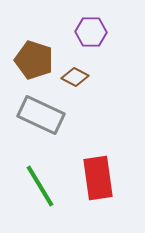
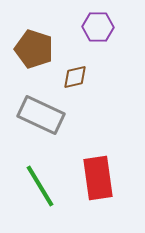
purple hexagon: moved 7 px right, 5 px up
brown pentagon: moved 11 px up
brown diamond: rotated 40 degrees counterclockwise
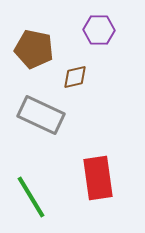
purple hexagon: moved 1 px right, 3 px down
brown pentagon: rotated 6 degrees counterclockwise
green line: moved 9 px left, 11 px down
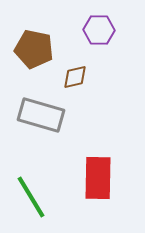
gray rectangle: rotated 9 degrees counterclockwise
red rectangle: rotated 9 degrees clockwise
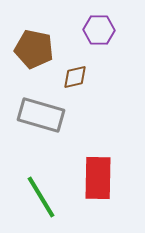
green line: moved 10 px right
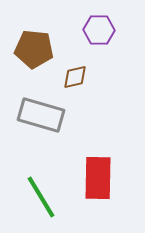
brown pentagon: rotated 6 degrees counterclockwise
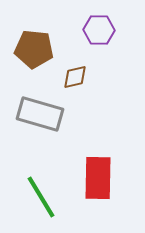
gray rectangle: moved 1 px left, 1 px up
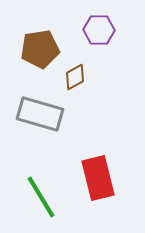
brown pentagon: moved 6 px right; rotated 15 degrees counterclockwise
brown diamond: rotated 16 degrees counterclockwise
red rectangle: rotated 15 degrees counterclockwise
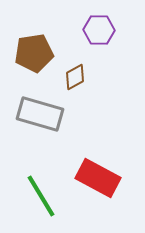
brown pentagon: moved 6 px left, 4 px down
red rectangle: rotated 48 degrees counterclockwise
green line: moved 1 px up
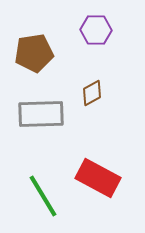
purple hexagon: moved 3 px left
brown diamond: moved 17 px right, 16 px down
gray rectangle: moved 1 px right; rotated 18 degrees counterclockwise
green line: moved 2 px right
